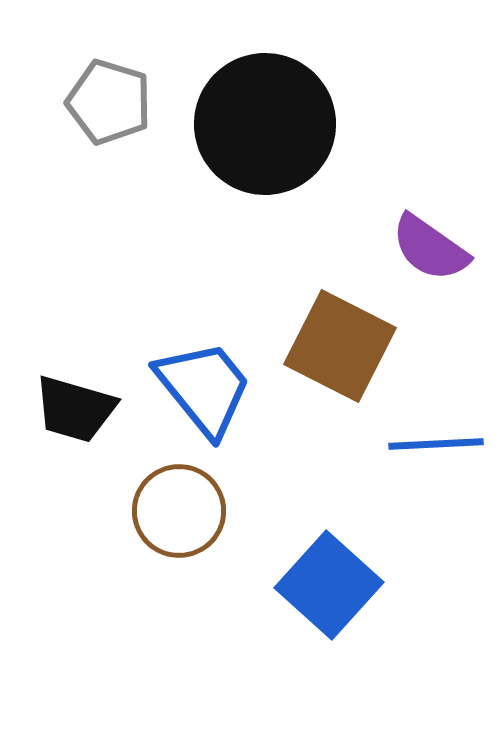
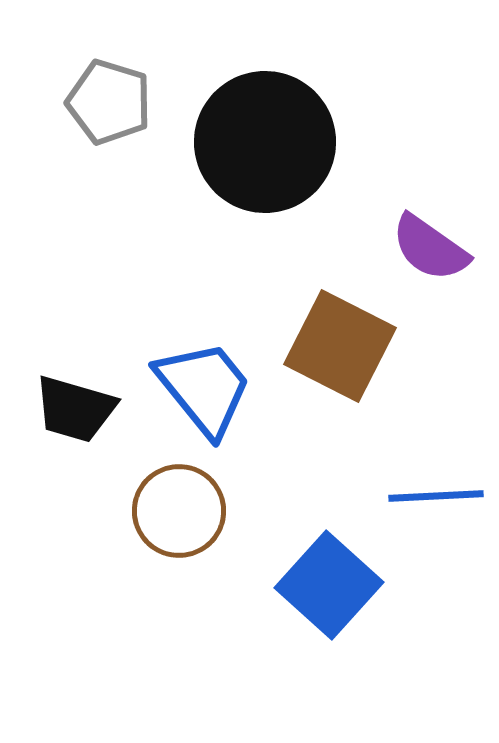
black circle: moved 18 px down
blue line: moved 52 px down
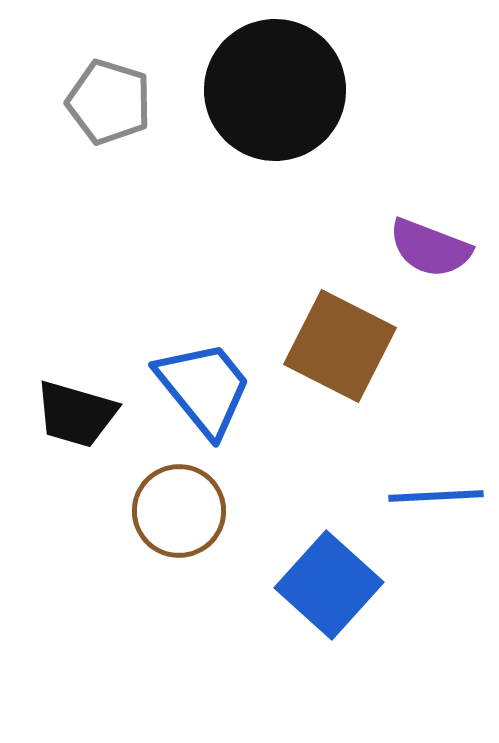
black circle: moved 10 px right, 52 px up
purple semicircle: rotated 14 degrees counterclockwise
black trapezoid: moved 1 px right, 5 px down
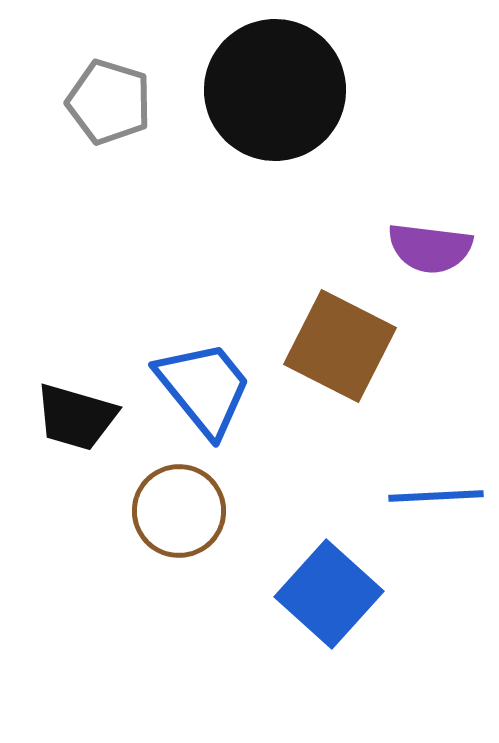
purple semicircle: rotated 14 degrees counterclockwise
black trapezoid: moved 3 px down
blue square: moved 9 px down
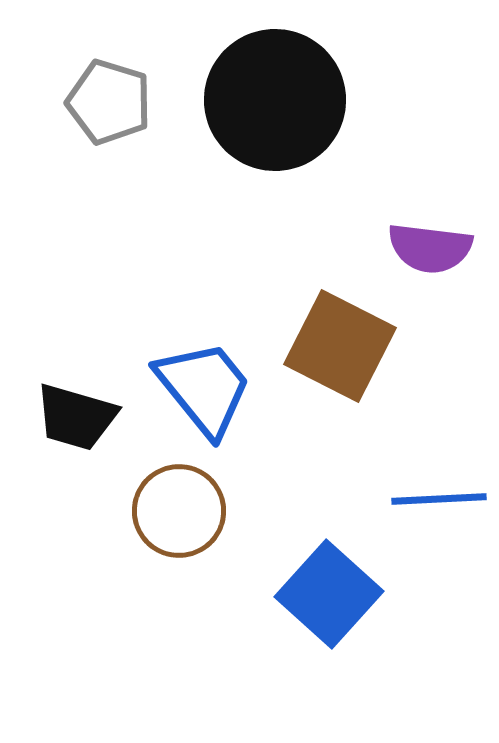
black circle: moved 10 px down
blue line: moved 3 px right, 3 px down
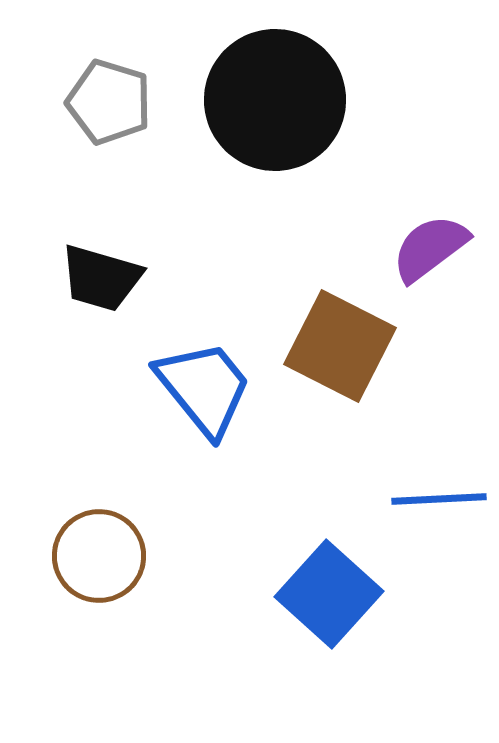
purple semicircle: rotated 136 degrees clockwise
black trapezoid: moved 25 px right, 139 px up
brown circle: moved 80 px left, 45 px down
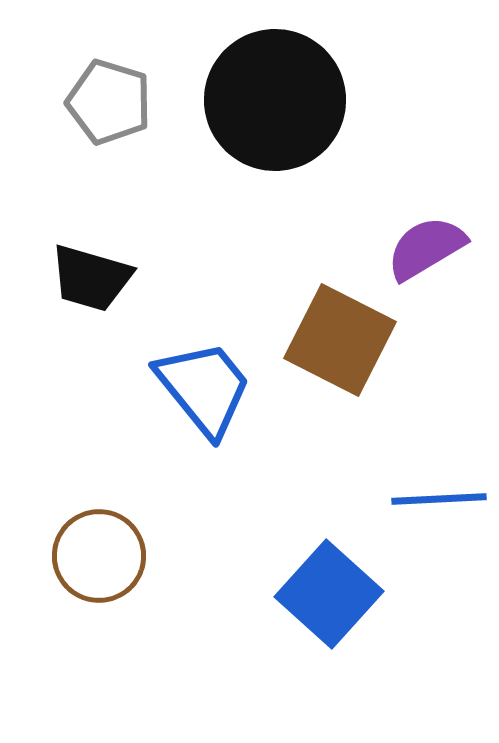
purple semicircle: moved 4 px left; rotated 6 degrees clockwise
black trapezoid: moved 10 px left
brown square: moved 6 px up
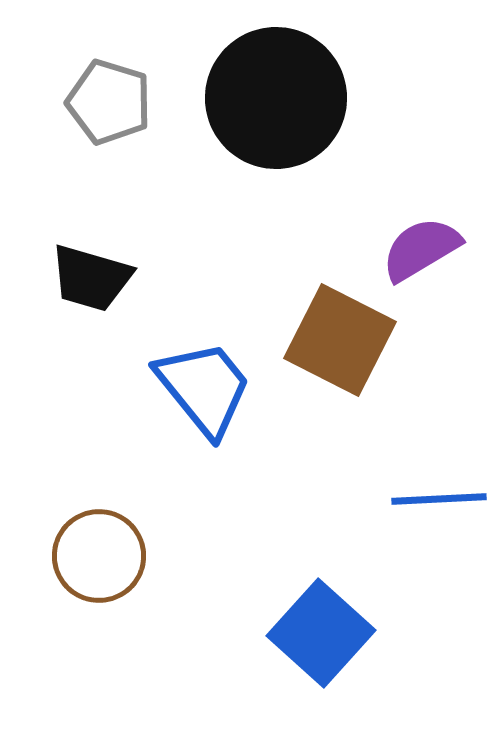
black circle: moved 1 px right, 2 px up
purple semicircle: moved 5 px left, 1 px down
blue square: moved 8 px left, 39 px down
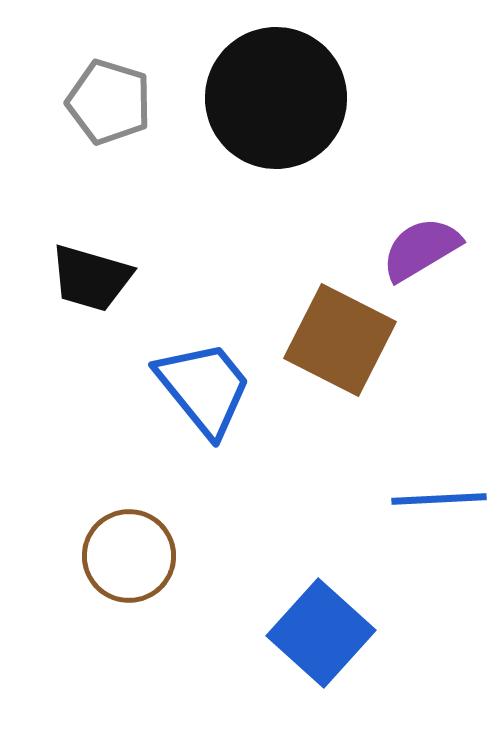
brown circle: moved 30 px right
